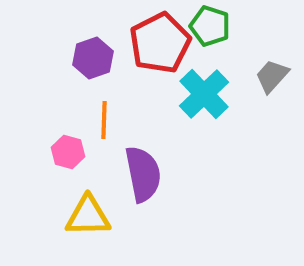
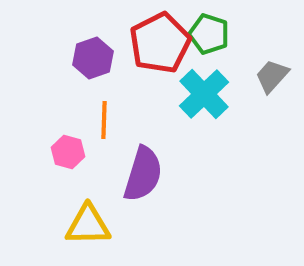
green pentagon: moved 1 px left, 8 px down
purple semicircle: rotated 28 degrees clockwise
yellow triangle: moved 9 px down
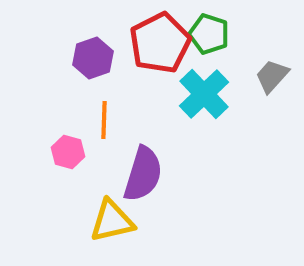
yellow triangle: moved 24 px right, 4 px up; rotated 12 degrees counterclockwise
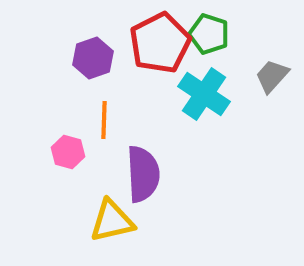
cyan cross: rotated 12 degrees counterclockwise
purple semicircle: rotated 20 degrees counterclockwise
